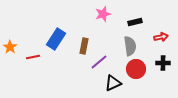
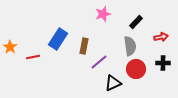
black rectangle: moved 1 px right; rotated 32 degrees counterclockwise
blue rectangle: moved 2 px right
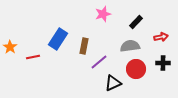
gray semicircle: rotated 90 degrees counterclockwise
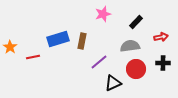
blue rectangle: rotated 40 degrees clockwise
brown rectangle: moved 2 px left, 5 px up
